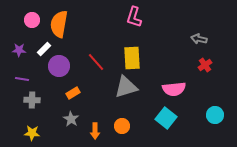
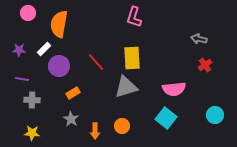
pink circle: moved 4 px left, 7 px up
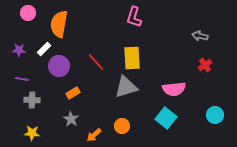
gray arrow: moved 1 px right, 3 px up
orange arrow: moved 1 px left, 4 px down; rotated 49 degrees clockwise
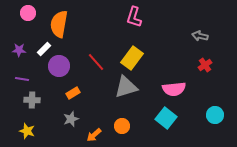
yellow rectangle: rotated 40 degrees clockwise
gray star: rotated 21 degrees clockwise
yellow star: moved 5 px left, 2 px up; rotated 14 degrees clockwise
